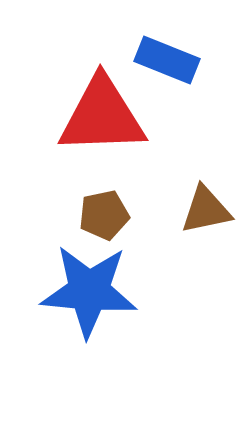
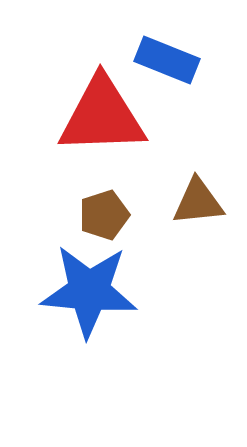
brown triangle: moved 8 px left, 8 px up; rotated 6 degrees clockwise
brown pentagon: rotated 6 degrees counterclockwise
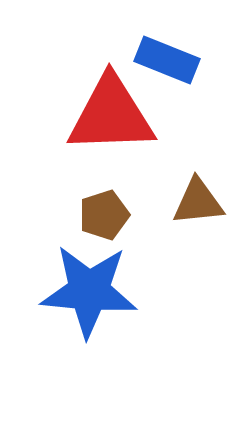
red triangle: moved 9 px right, 1 px up
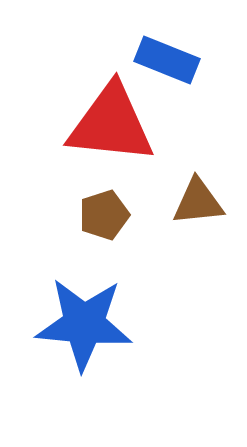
red triangle: moved 9 px down; rotated 8 degrees clockwise
blue star: moved 5 px left, 33 px down
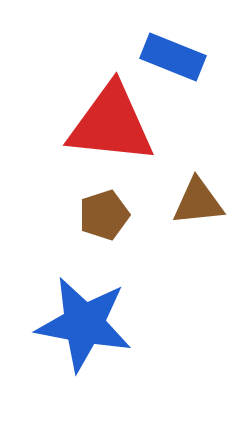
blue rectangle: moved 6 px right, 3 px up
blue star: rotated 6 degrees clockwise
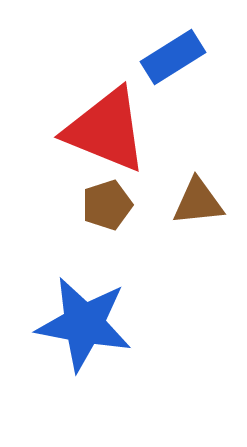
blue rectangle: rotated 54 degrees counterclockwise
red triangle: moved 5 px left, 6 px down; rotated 16 degrees clockwise
brown pentagon: moved 3 px right, 10 px up
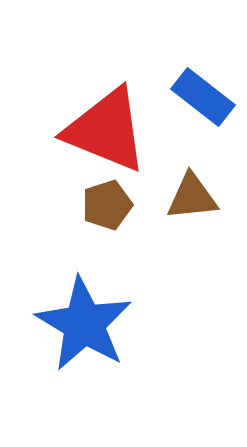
blue rectangle: moved 30 px right, 40 px down; rotated 70 degrees clockwise
brown triangle: moved 6 px left, 5 px up
blue star: rotated 20 degrees clockwise
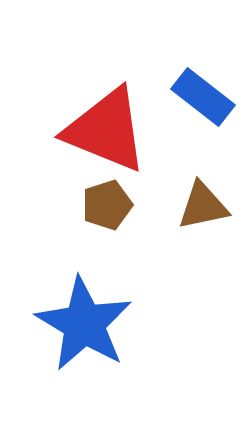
brown triangle: moved 11 px right, 9 px down; rotated 6 degrees counterclockwise
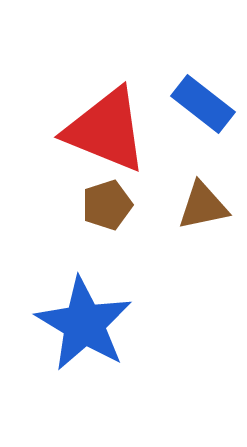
blue rectangle: moved 7 px down
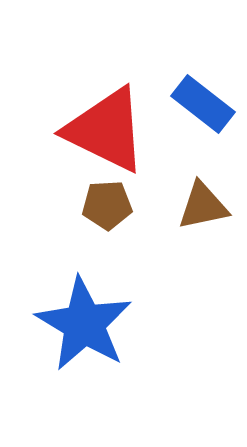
red triangle: rotated 4 degrees clockwise
brown pentagon: rotated 15 degrees clockwise
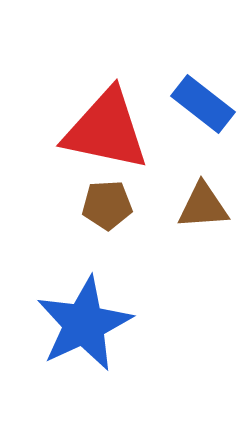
red triangle: rotated 14 degrees counterclockwise
brown triangle: rotated 8 degrees clockwise
blue star: rotated 16 degrees clockwise
